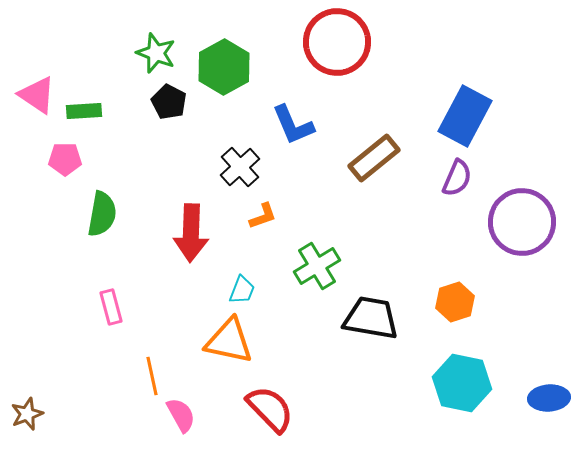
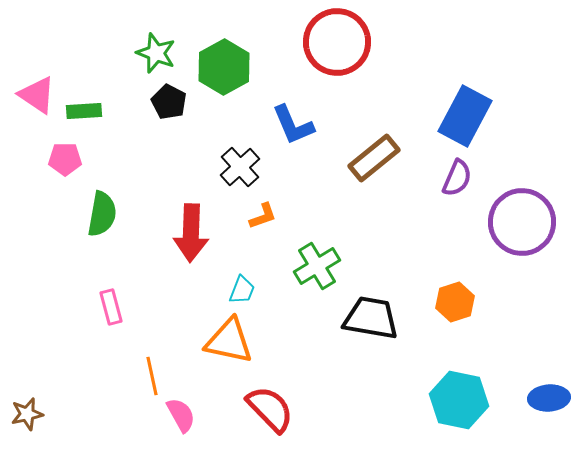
cyan hexagon: moved 3 px left, 17 px down
brown star: rotated 8 degrees clockwise
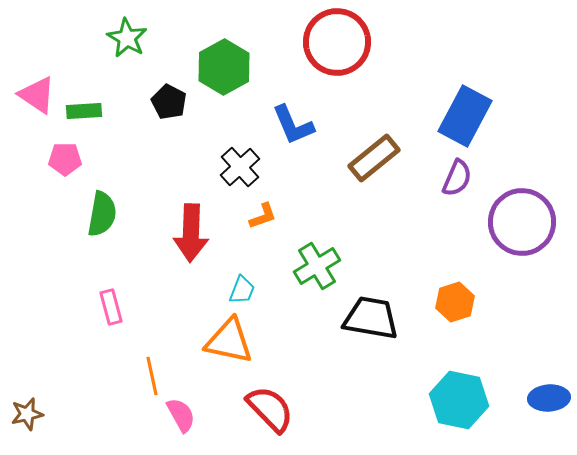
green star: moved 29 px left, 15 px up; rotated 9 degrees clockwise
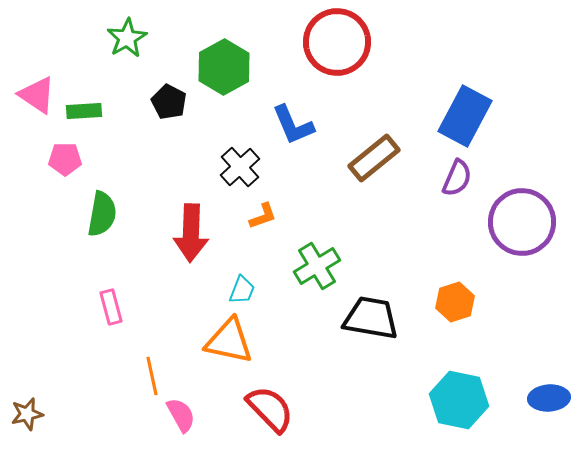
green star: rotated 12 degrees clockwise
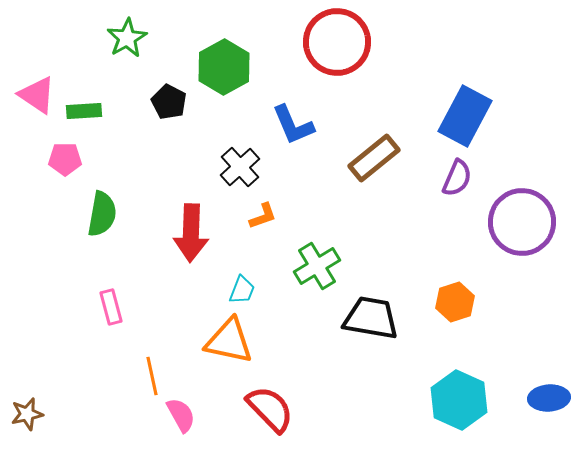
cyan hexagon: rotated 12 degrees clockwise
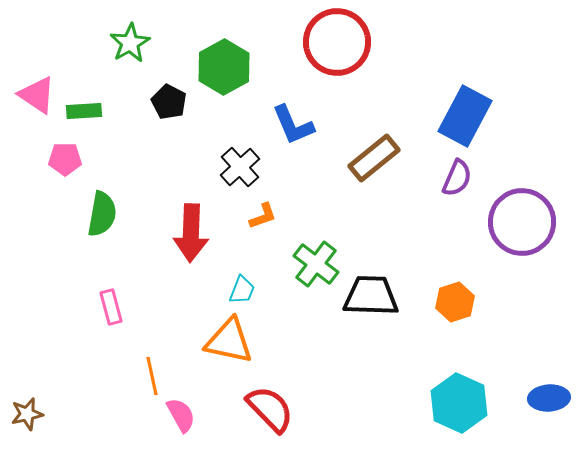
green star: moved 3 px right, 5 px down
green cross: moved 1 px left, 2 px up; rotated 21 degrees counterclockwise
black trapezoid: moved 22 px up; rotated 8 degrees counterclockwise
cyan hexagon: moved 3 px down
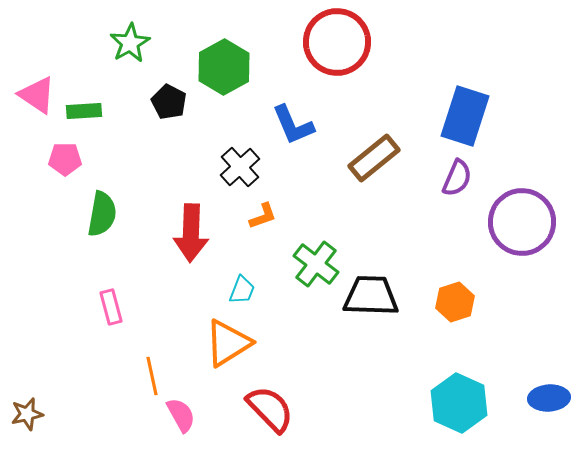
blue rectangle: rotated 10 degrees counterclockwise
orange triangle: moved 1 px left, 2 px down; rotated 44 degrees counterclockwise
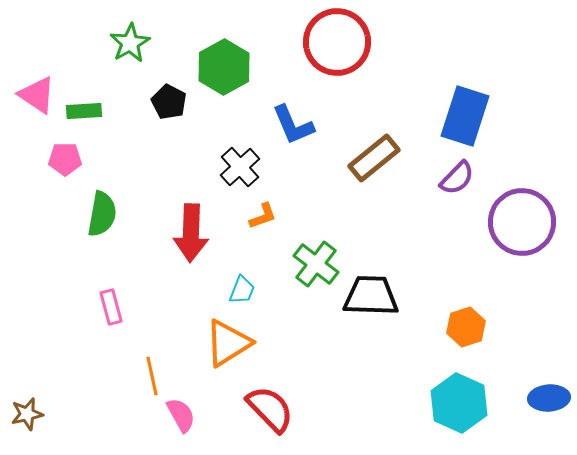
purple semicircle: rotated 21 degrees clockwise
orange hexagon: moved 11 px right, 25 px down
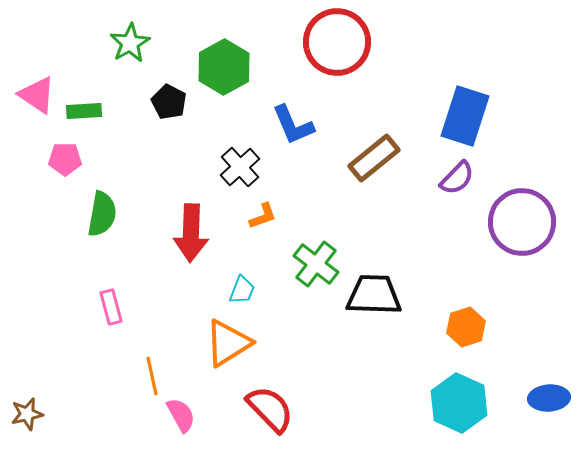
black trapezoid: moved 3 px right, 1 px up
